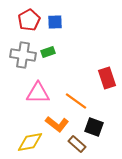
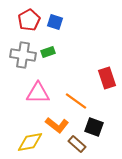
blue square: rotated 21 degrees clockwise
orange L-shape: moved 1 px down
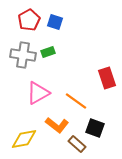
pink triangle: rotated 30 degrees counterclockwise
black square: moved 1 px right, 1 px down
yellow diamond: moved 6 px left, 3 px up
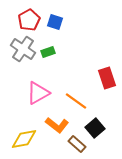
gray cross: moved 6 px up; rotated 25 degrees clockwise
black square: rotated 30 degrees clockwise
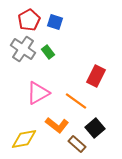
green rectangle: rotated 72 degrees clockwise
red rectangle: moved 11 px left, 2 px up; rotated 45 degrees clockwise
